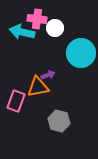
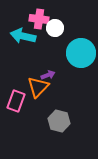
pink cross: moved 2 px right
cyan arrow: moved 1 px right, 4 px down
orange triangle: rotated 35 degrees counterclockwise
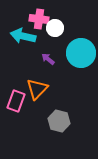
purple arrow: moved 16 px up; rotated 120 degrees counterclockwise
orange triangle: moved 1 px left, 2 px down
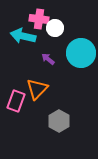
gray hexagon: rotated 15 degrees clockwise
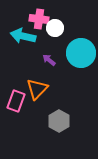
purple arrow: moved 1 px right, 1 px down
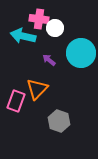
gray hexagon: rotated 10 degrees counterclockwise
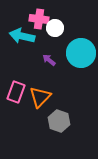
cyan arrow: moved 1 px left
orange triangle: moved 3 px right, 8 px down
pink rectangle: moved 9 px up
